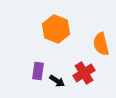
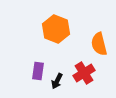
orange semicircle: moved 2 px left
black arrow: rotated 84 degrees clockwise
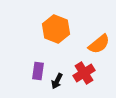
orange semicircle: rotated 115 degrees counterclockwise
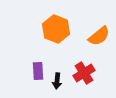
orange semicircle: moved 8 px up
purple rectangle: rotated 12 degrees counterclockwise
black arrow: rotated 21 degrees counterclockwise
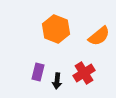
purple rectangle: moved 1 px down; rotated 18 degrees clockwise
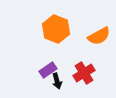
orange semicircle: rotated 10 degrees clockwise
purple rectangle: moved 10 px right, 2 px up; rotated 42 degrees clockwise
black arrow: rotated 21 degrees counterclockwise
